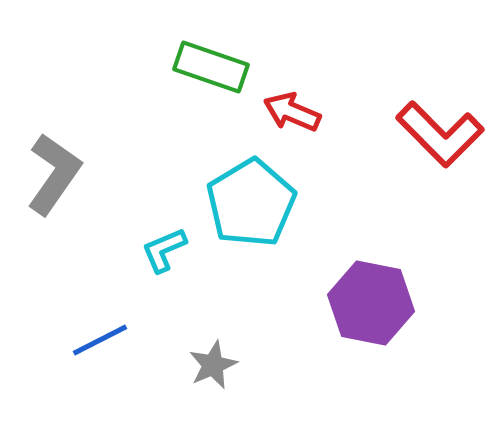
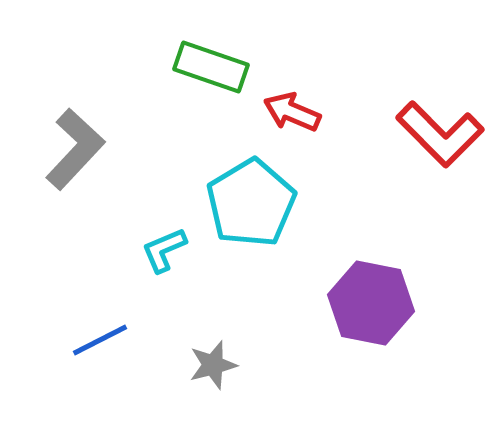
gray L-shape: moved 21 px right, 25 px up; rotated 8 degrees clockwise
gray star: rotated 9 degrees clockwise
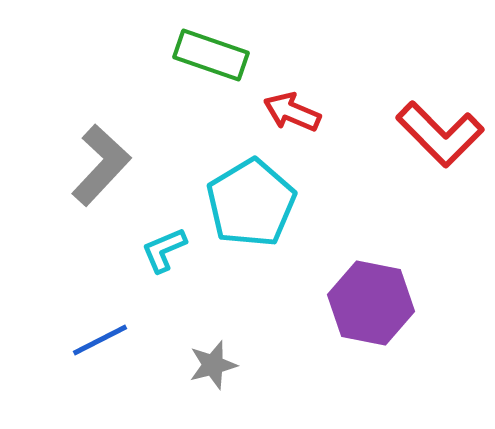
green rectangle: moved 12 px up
gray L-shape: moved 26 px right, 16 px down
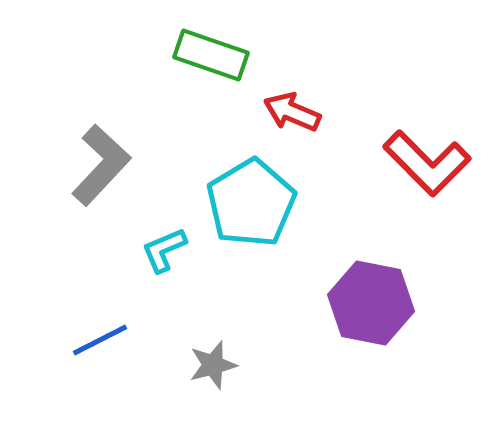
red L-shape: moved 13 px left, 29 px down
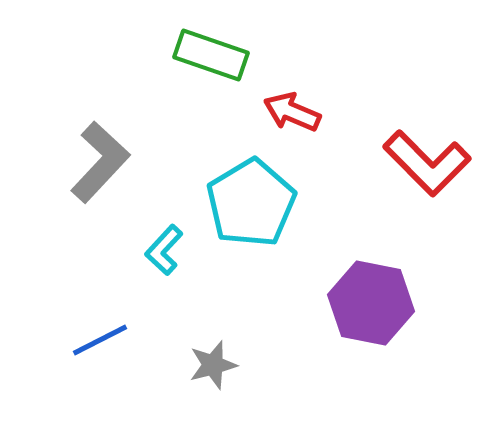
gray L-shape: moved 1 px left, 3 px up
cyan L-shape: rotated 24 degrees counterclockwise
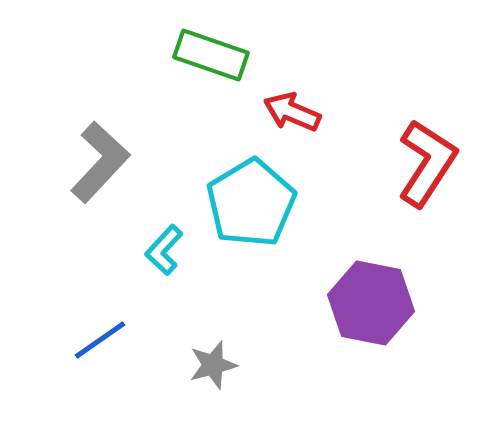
red L-shape: rotated 102 degrees counterclockwise
blue line: rotated 8 degrees counterclockwise
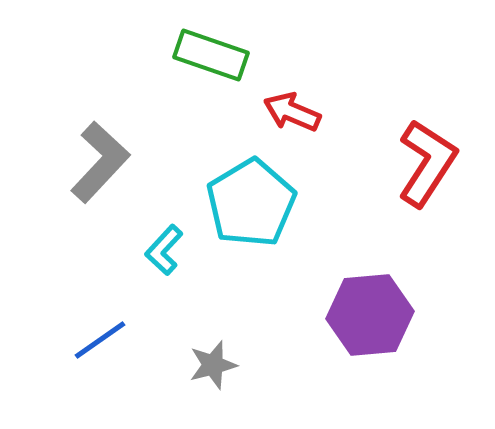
purple hexagon: moved 1 px left, 12 px down; rotated 16 degrees counterclockwise
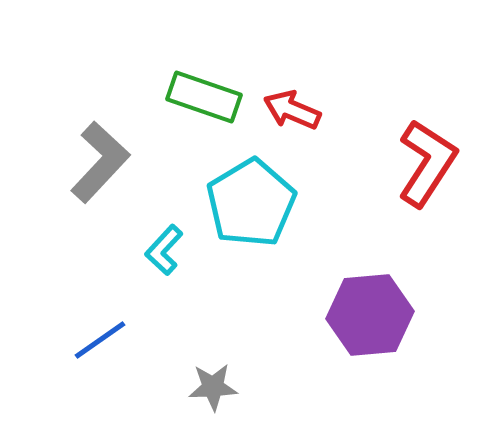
green rectangle: moved 7 px left, 42 px down
red arrow: moved 2 px up
gray star: moved 22 px down; rotated 12 degrees clockwise
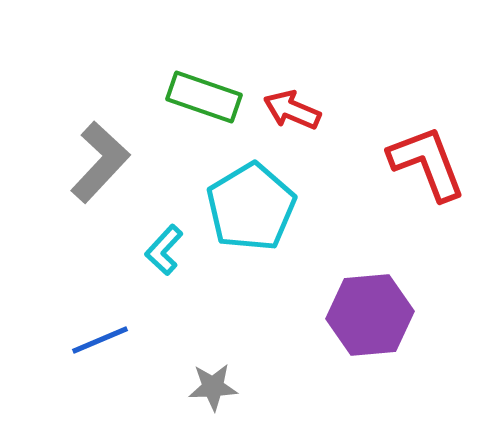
red L-shape: rotated 54 degrees counterclockwise
cyan pentagon: moved 4 px down
blue line: rotated 12 degrees clockwise
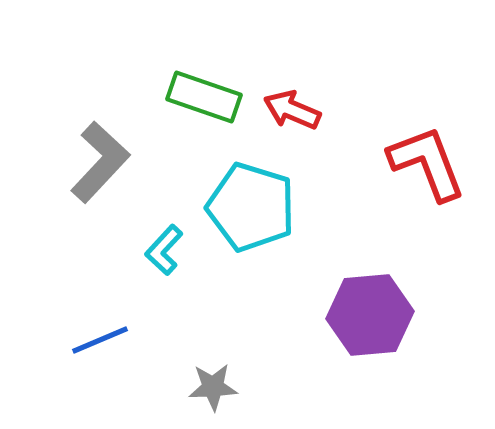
cyan pentagon: rotated 24 degrees counterclockwise
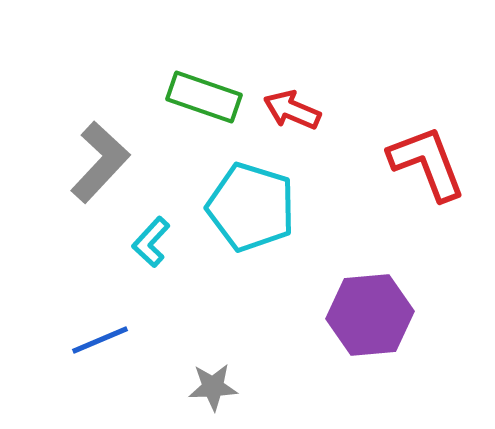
cyan L-shape: moved 13 px left, 8 px up
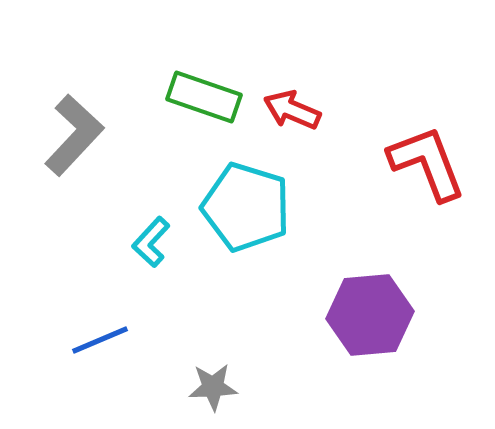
gray L-shape: moved 26 px left, 27 px up
cyan pentagon: moved 5 px left
